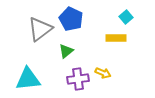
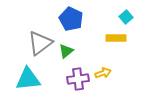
gray triangle: moved 14 px down
yellow arrow: rotated 42 degrees counterclockwise
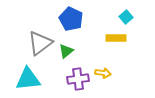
yellow arrow: rotated 28 degrees clockwise
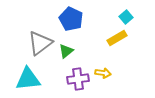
yellow rectangle: moved 1 px right; rotated 30 degrees counterclockwise
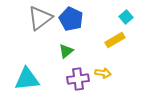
yellow rectangle: moved 2 px left, 2 px down
gray triangle: moved 25 px up
cyan triangle: moved 1 px left
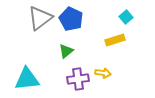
yellow rectangle: rotated 12 degrees clockwise
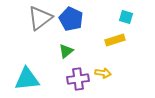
cyan square: rotated 32 degrees counterclockwise
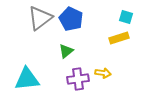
yellow rectangle: moved 4 px right, 2 px up
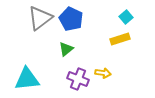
cyan square: rotated 32 degrees clockwise
yellow rectangle: moved 1 px right, 1 px down
green triangle: moved 2 px up
purple cross: rotated 30 degrees clockwise
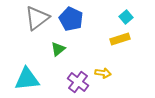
gray triangle: moved 3 px left
green triangle: moved 8 px left
purple cross: moved 3 px down; rotated 15 degrees clockwise
